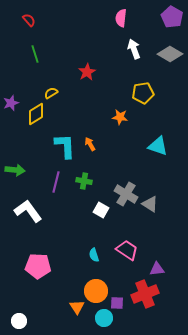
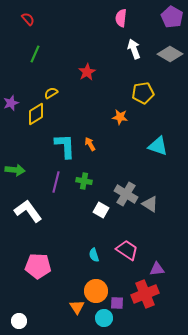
red semicircle: moved 1 px left, 1 px up
green line: rotated 42 degrees clockwise
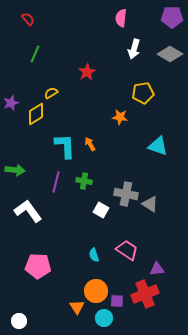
purple pentagon: rotated 30 degrees counterclockwise
white arrow: rotated 144 degrees counterclockwise
gray cross: rotated 20 degrees counterclockwise
purple square: moved 2 px up
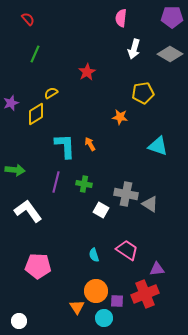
green cross: moved 3 px down
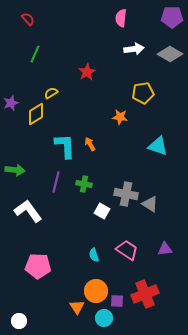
white arrow: rotated 114 degrees counterclockwise
white square: moved 1 px right, 1 px down
purple triangle: moved 8 px right, 20 px up
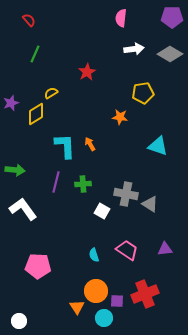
red semicircle: moved 1 px right, 1 px down
green cross: moved 1 px left; rotated 14 degrees counterclockwise
white L-shape: moved 5 px left, 2 px up
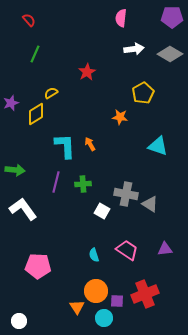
yellow pentagon: rotated 20 degrees counterclockwise
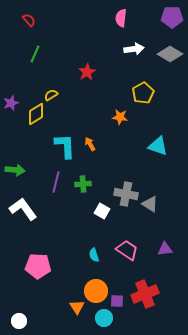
yellow semicircle: moved 2 px down
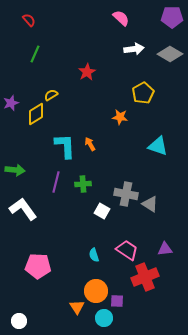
pink semicircle: rotated 126 degrees clockwise
red cross: moved 17 px up
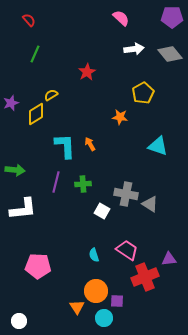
gray diamond: rotated 20 degrees clockwise
white L-shape: rotated 120 degrees clockwise
purple triangle: moved 4 px right, 10 px down
